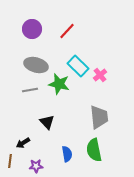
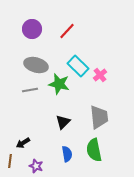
black triangle: moved 16 px right; rotated 28 degrees clockwise
purple star: rotated 24 degrees clockwise
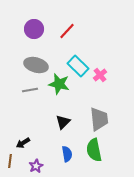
purple circle: moved 2 px right
gray trapezoid: moved 2 px down
purple star: rotated 24 degrees clockwise
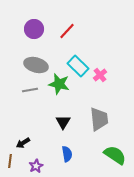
black triangle: rotated 14 degrees counterclockwise
green semicircle: moved 21 px right, 5 px down; rotated 135 degrees clockwise
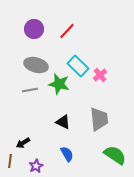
black triangle: rotated 35 degrees counterclockwise
blue semicircle: rotated 21 degrees counterclockwise
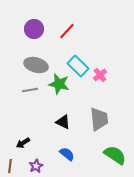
blue semicircle: rotated 21 degrees counterclockwise
brown line: moved 5 px down
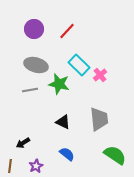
cyan rectangle: moved 1 px right, 1 px up
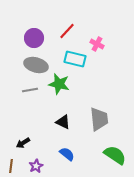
purple circle: moved 9 px down
cyan rectangle: moved 4 px left, 6 px up; rotated 30 degrees counterclockwise
pink cross: moved 3 px left, 31 px up; rotated 24 degrees counterclockwise
brown line: moved 1 px right
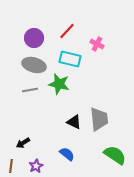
cyan rectangle: moved 5 px left
gray ellipse: moved 2 px left
black triangle: moved 11 px right
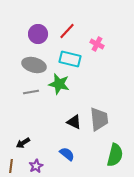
purple circle: moved 4 px right, 4 px up
gray line: moved 1 px right, 2 px down
green semicircle: rotated 70 degrees clockwise
